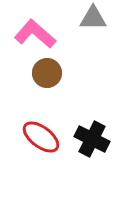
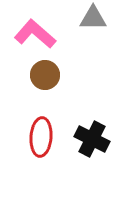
brown circle: moved 2 px left, 2 px down
red ellipse: rotated 57 degrees clockwise
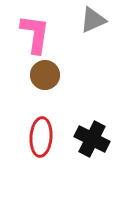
gray triangle: moved 2 px down; rotated 24 degrees counterclockwise
pink L-shape: rotated 57 degrees clockwise
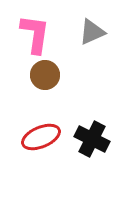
gray triangle: moved 1 px left, 12 px down
red ellipse: rotated 63 degrees clockwise
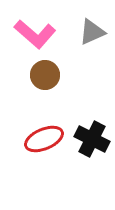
pink L-shape: rotated 123 degrees clockwise
red ellipse: moved 3 px right, 2 px down
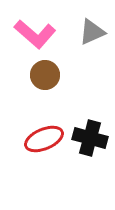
black cross: moved 2 px left, 1 px up; rotated 12 degrees counterclockwise
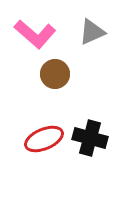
brown circle: moved 10 px right, 1 px up
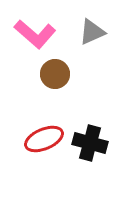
black cross: moved 5 px down
